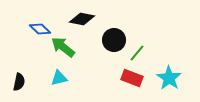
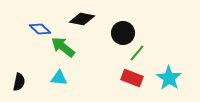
black circle: moved 9 px right, 7 px up
cyan triangle: rotated 18 degrees clockwise
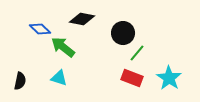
cyan triangle: rotated 12 degrees clockwise
black semicircle: moved 1 px right, 1 px up
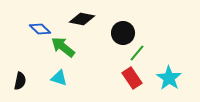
red rectangle: rotated 35 degrees clockwise
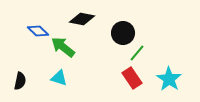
blue diamond: moved 2 px left, 2 px down
cyan star: moved 1 px down
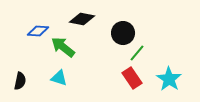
blue diamond: rotated 40 degrees counterclockwise
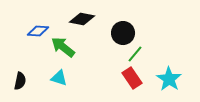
green line: moved 2 px left, 1 px down
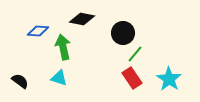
green arrow: rotated 40 degrees clockwise
black semicircle: rotated 66 degrees counterclockwise
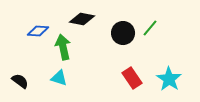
green line: moved 15 px right, 26 px up
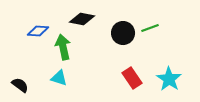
green line: rotated 30 degrees clockwise
black semicircle: moved 4 px down
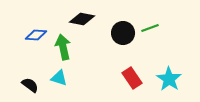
blue diamond: moved 2 px left, 4 px down
black semicircle: moved 10 px right
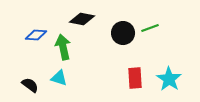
red rectangle: moved 3 px right; rotated 30 degrees clockwise
